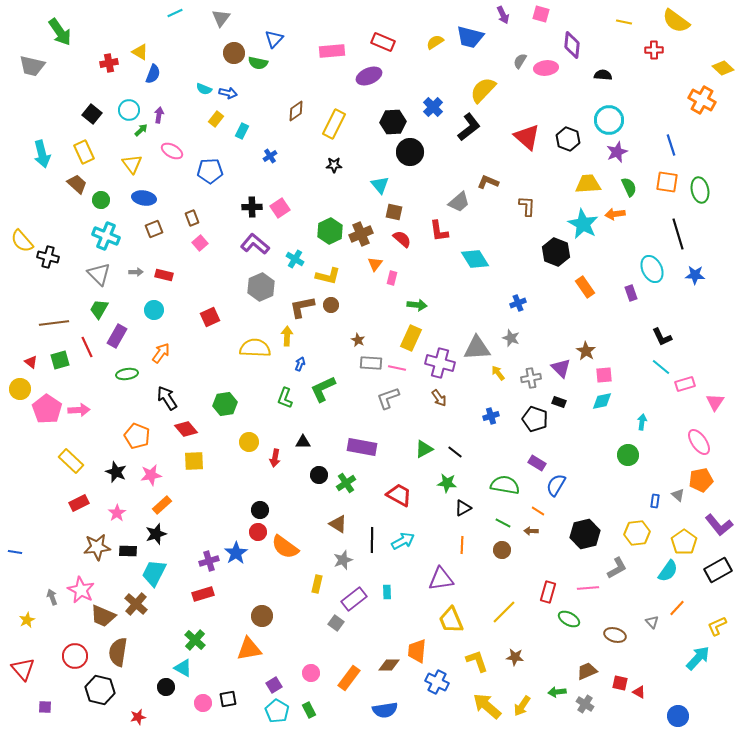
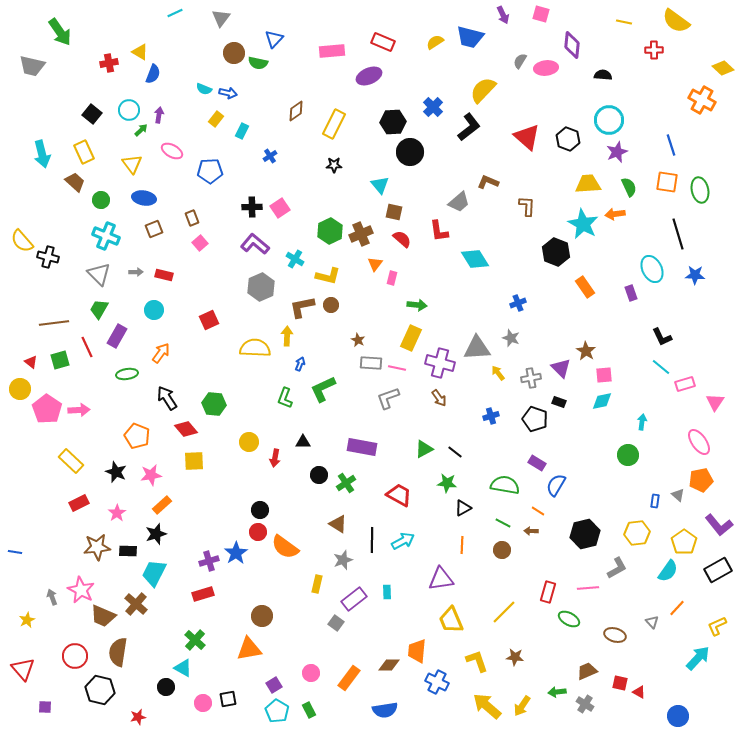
brown trapezoid at (77, 184): moved 2 px left, 2 px up
red square at (210, 317): moved 1 px left, 3 px down
green hexagon at (225, 404): moved 11 px left; rotated 15 degrees clockwise
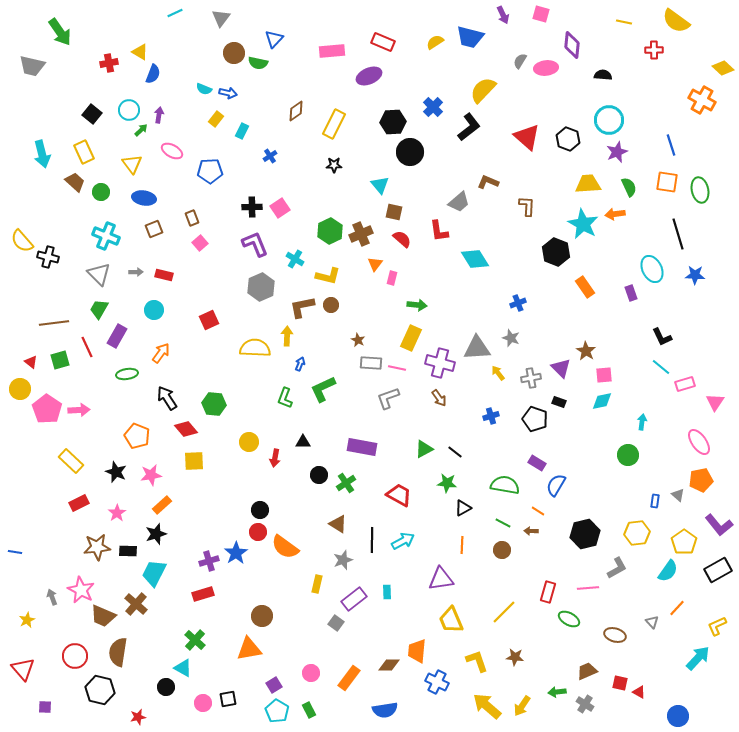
green circle at (101, 200): moved 8 px up
purple L-shape at (255, 244): rotated 28 degrees clockwise
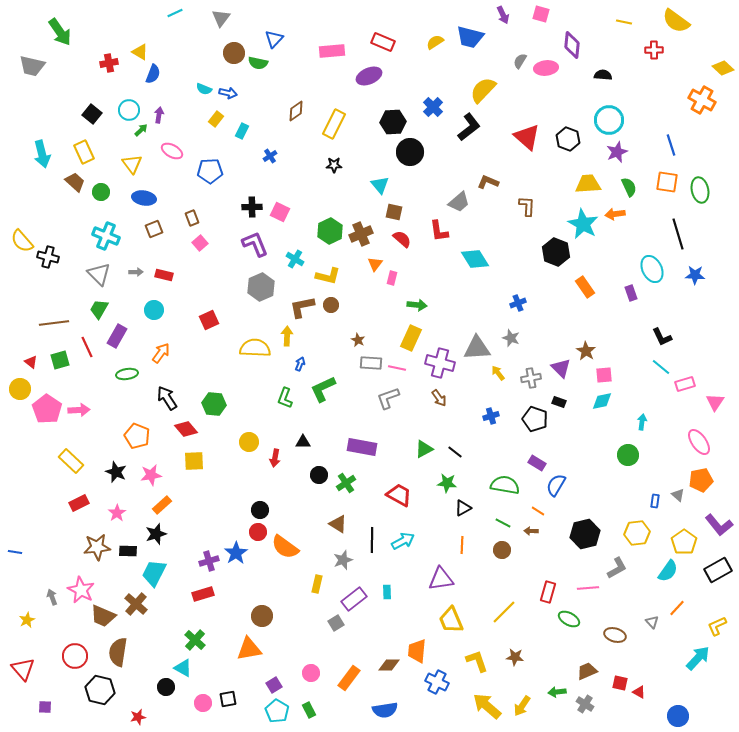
pink square at (280, 208): moved 4 px down; rotated 30 degrees counterclockwise
gray square at (336, 623): rotated 21 degrees clockwise
